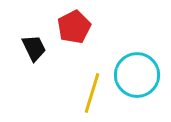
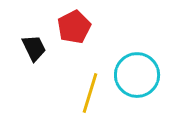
yellow line: moved 2 px left
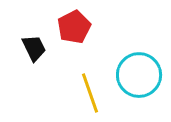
cyan circle: moved 2 px right
yellow line: rotated 36 degrees counterclockwise
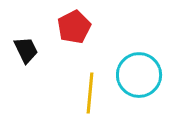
black trapezoid: moved 8 px left, 2 px down
yellow line: rotated 24 degrees clockwise
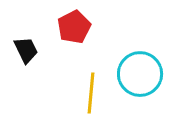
cyan circle: moved 1 px right, 1 px up
yellow line: moved 1 px right
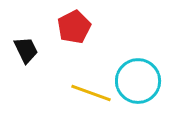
cyan circle: moved 2 px left, 7 px down
yellow line: rotated 75 degrees counterclockwise
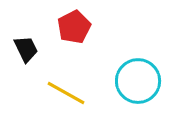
black trapezoid: moved 1 px up
yellow line: moved 25 px left; rotated 9 degrees clockwise
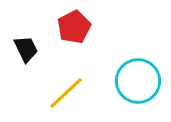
yellow line: rotated 72 degrees counterclockwise
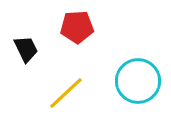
red pentagon: moved 3 px right; rotated 24 degrees clockwise
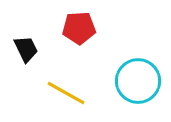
red pentagon: moved 2 px right, 1 px down
yellow line: rotated 72 degrees clockwise
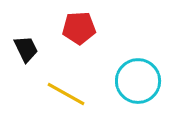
yellow line: moved 1 px down
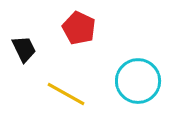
red pentagon: rotated 28 degrees clockwise
black trapezoid: moved 2 px left
